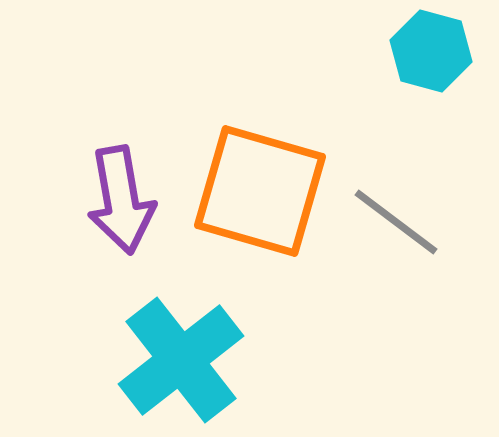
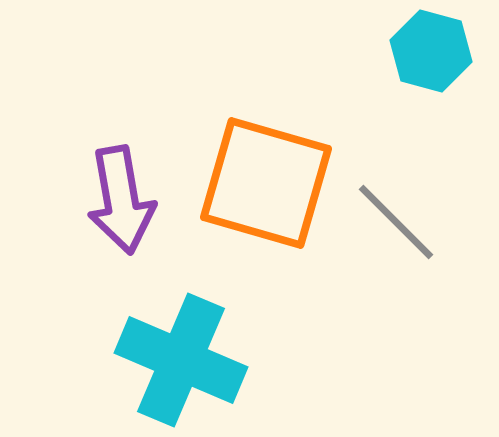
orange square: moved 6 px right, 8 px up
gray line: rotated 8 degrees clockwise
cyan cross: rotated 29 degrees counterclockwise
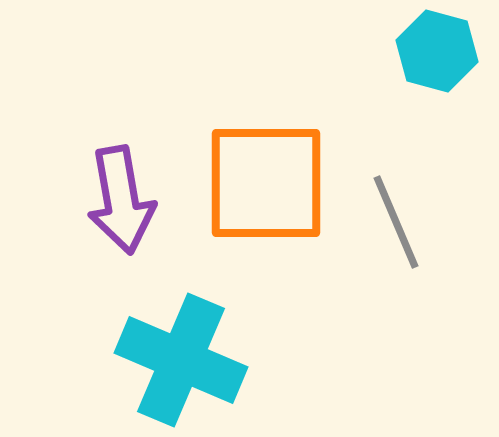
cyan hexagon: moved 6 px right
orange square: rotated 16 degrees counterclockwise
gray line: rotated 22 degrees clockwise
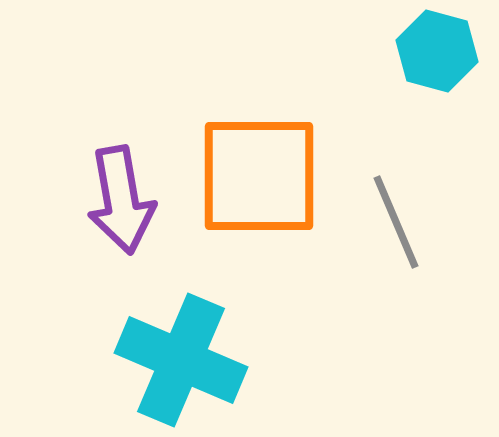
orange square: moved 7 px left, 7 px up
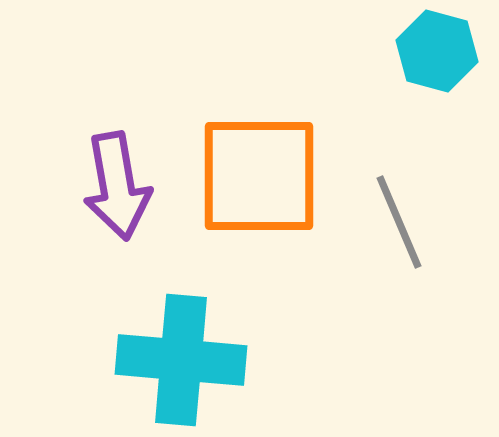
purple arrow: moved 4 px left, 14 px up
gray line: moved 3 px right
cyan cross: rotated 18 degrees counterclockwise
